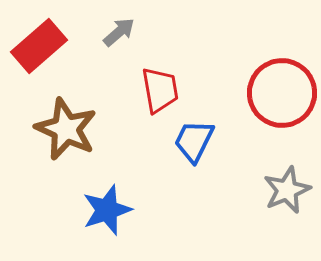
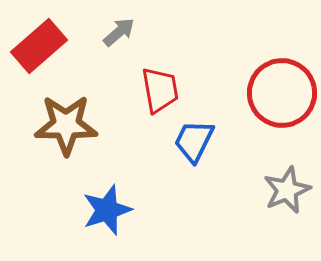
brown star: moved 4 px up; rotated 24 degrees counterclockwise
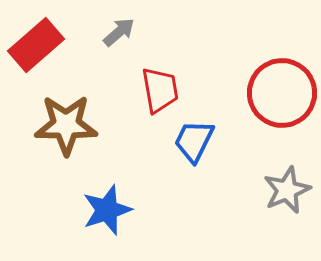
red rectangle: moved 3 px left, 1 px up
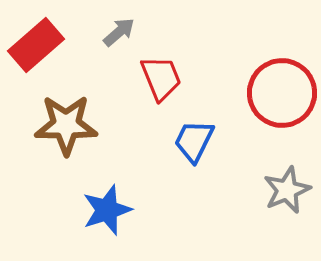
red trapezoid: moved 1 px right, 12 px up; rotated 12 degrees counterclockwise
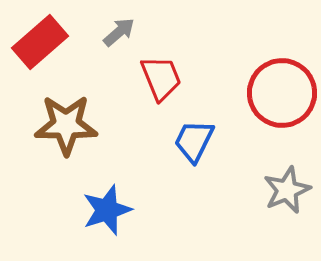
red rectangle: moved 4 px right, 3 px up
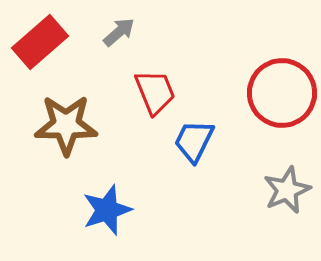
red trapezoid: moved 6 px left, 14 px down
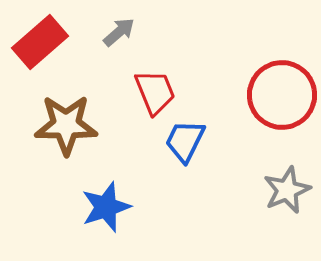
red circle: moved 2 px down
blue trapezoid: moved 9 px left
blue star: moved 1 px left, 3 px up
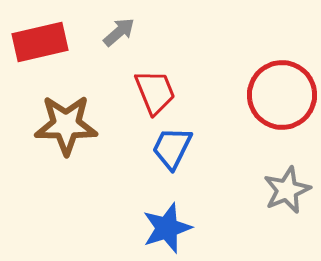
red rectangle: rotated 28 degrees clockwise
blue trapezoid: moved 13 px left, 7 px down
blue star: moved 61 px right, 21 px down
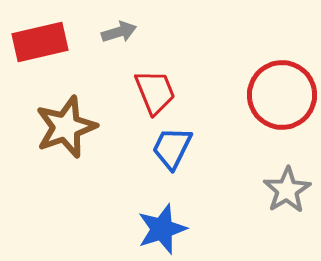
gray arrow: rotated 24 degrees clockwise
brown star: moved 2 px down; rotated 20 degrees counterclockwise
gray star: rotated 9 degrees counterclockwise
blue star: moved 5 px left, 1 px down
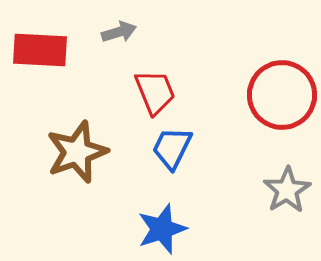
red rectangle: moved 8 px down; rotated 16 degrees clockwise
brown star: moved 11 px right, 25 px down
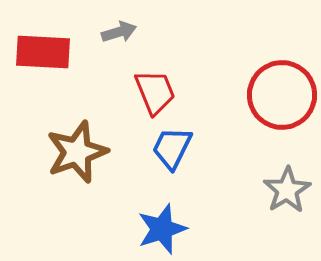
red rectangle: moved 3 px right, 2 px down
